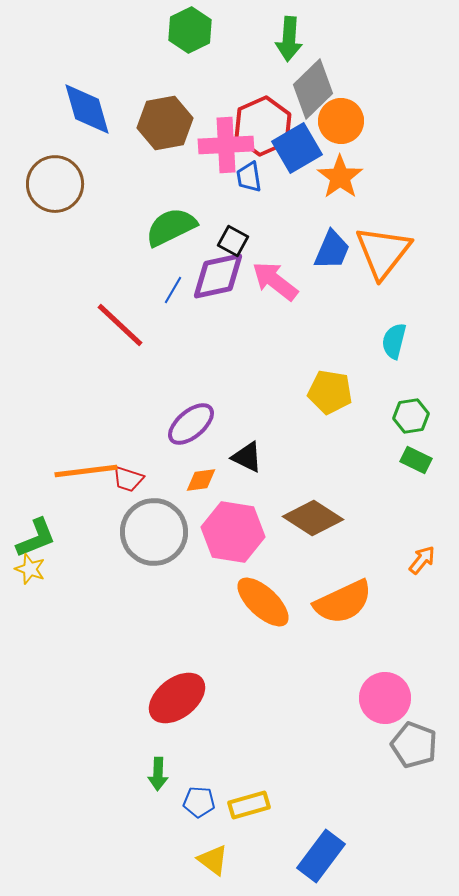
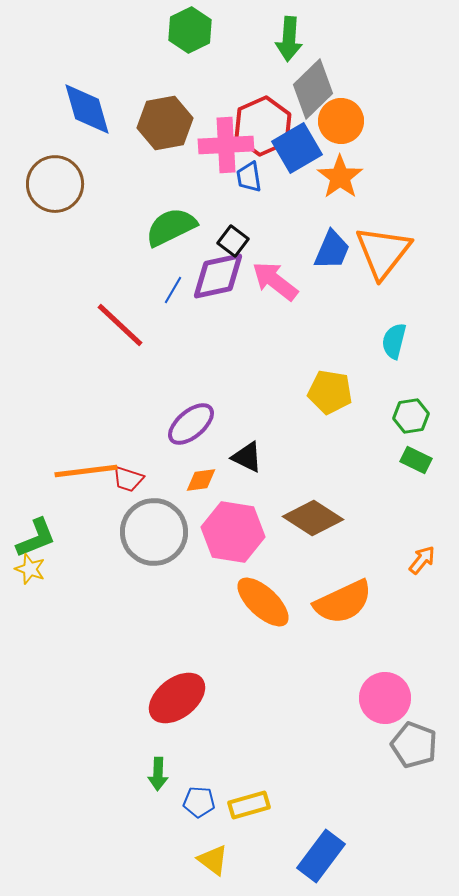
black square at (233, 241): rotated 8 degrees clockwise
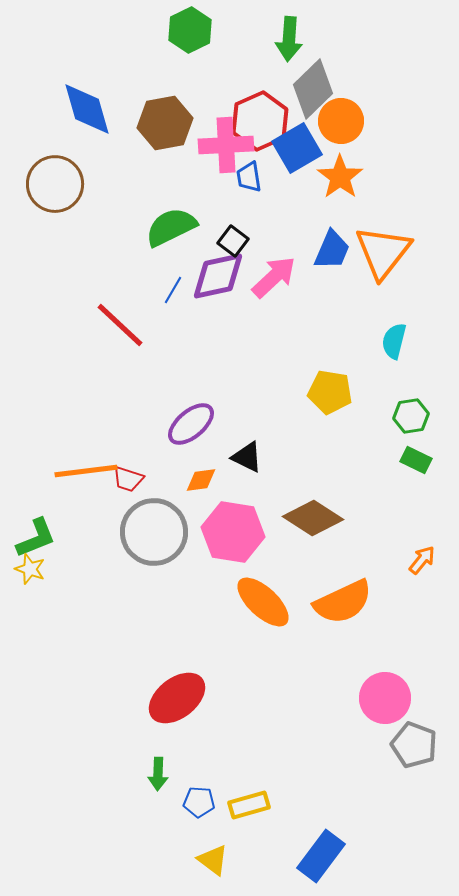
red hexagon at (263, 126): moved 3 px left, 5 px up
pink arrow at (275, 281): moved 1 px left, 4 px up; rotated 99 degrees clockwise
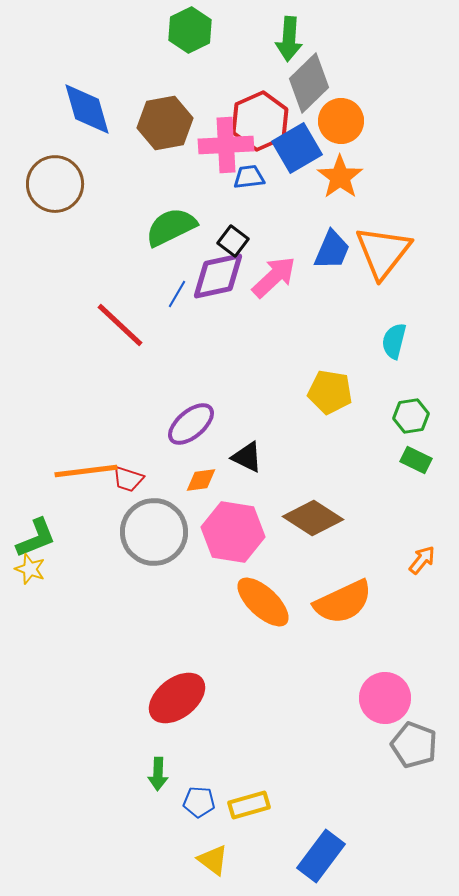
gray diamond at (313, 89): moved 4 px left, 6 px up
blue trapezoid at (249, 177): rotated 92 degrees clockwise
blue line at (173, 290): moved 4 px right, 4 px down
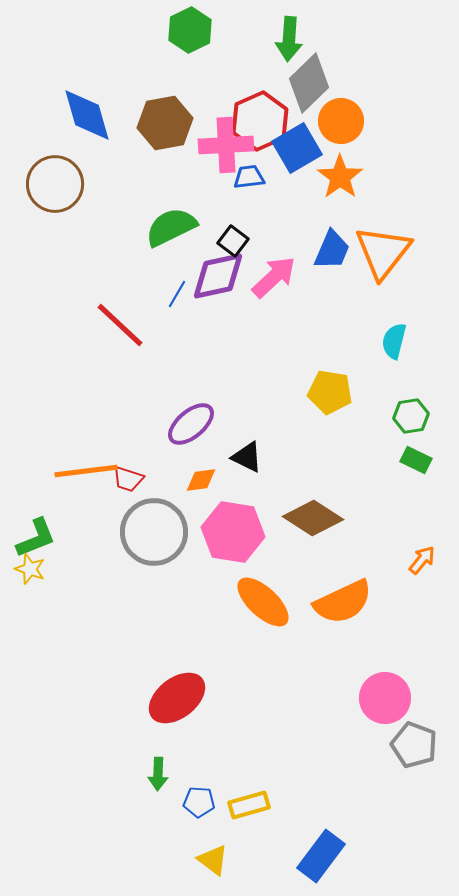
blue diamond at (87, 109): moved 6 px down
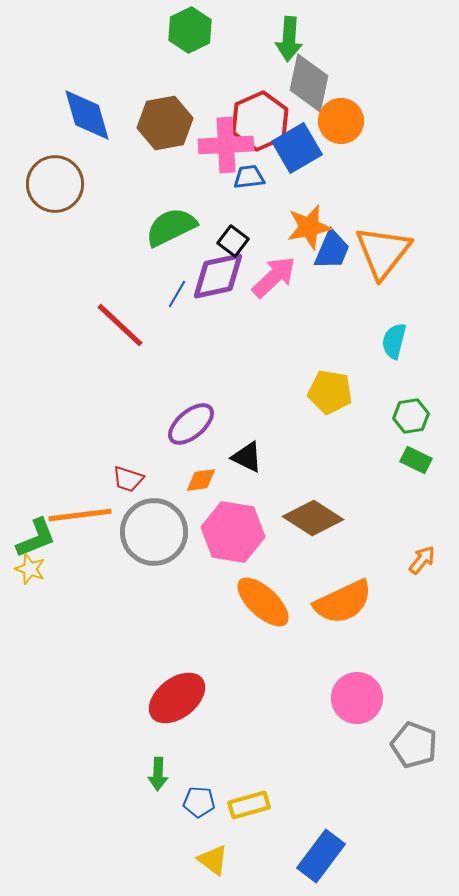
gray diamond at (309, 83): rotated 34 degrees counterclockwise
orange star at (340, 177): moved 31 px left, 50 px down; rotated 24 degrees clockwise
orange line at (86, 471): moved 6 px left, 44 px down
pink circle at (385, 698): moved 28 px left
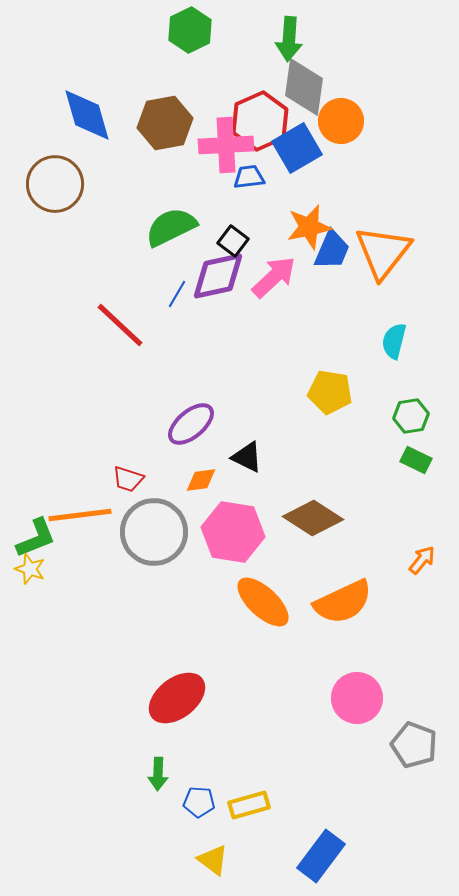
gray diamond at (309, 83): moved 5 px left, 4 px down; rotated 4 degrees counterclockwise
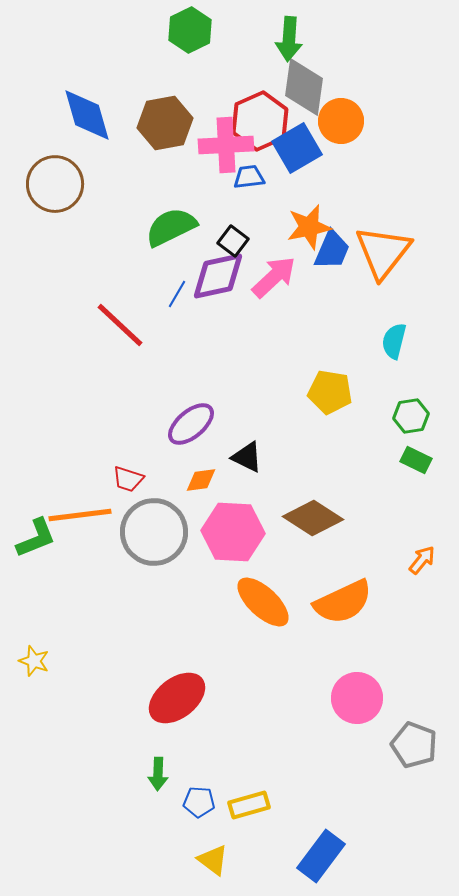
pink hexagon at (233, 532): rotated 6 degrees counterclockwise
yellow star at (30, 569): moved 4 px right, 92 px down
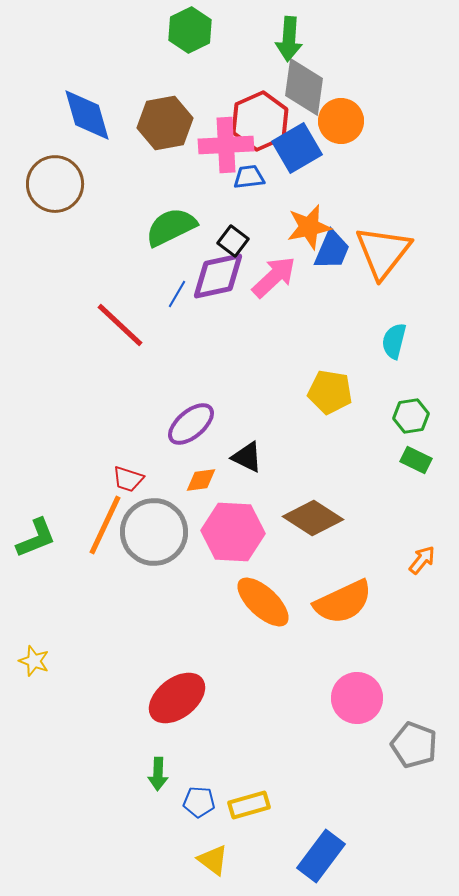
orange line at (80, 515): moved 25 px right, 10 px down; rotated 58 degrees counterclockwise
